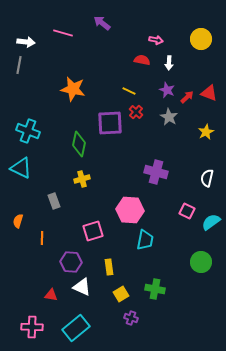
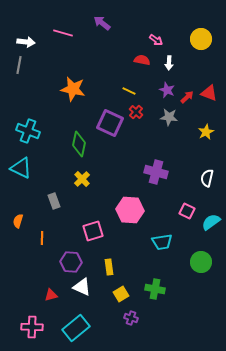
pink arrow at (156, 40): rotated 24 degrees clockwise
gray star at (169, 117): rotated 24 degrees counterclockwise
purple square at (110, 123): rotated 28 degrees clockwise
yellow cross at (82, 179): rotated 28 degrees counterclockwise
cyan trapezoid at (145, 240): moved 17 px right, 2 px down; rotated 70 degrees clockwise
red triangle at (51, 295): rotated 24 degrees counterclockwise
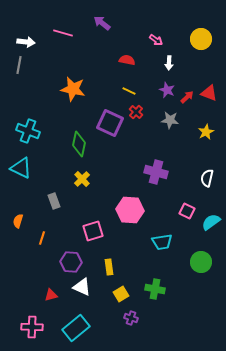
red semicircle at (142, 60): moved 15 px left
gray star at (169, 117): moved 1 px right, 3 px down
orange line at (42, 238): rotated 16 degrees clockwise
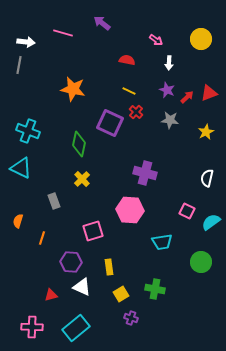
red triangle at (209, 93): rotated 42 degrees counterclockwise
purple cross at (156, 172): moved 11 px left, 1 px down
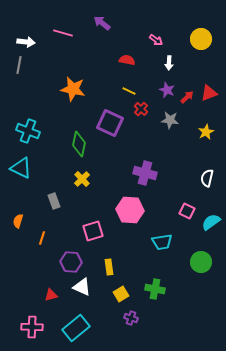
red cross at (136, 112): moved 5 px right, 3 px up
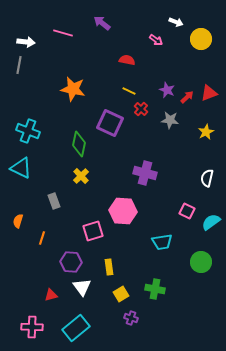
white arrow at (169, 63): moved 7 px right, 41 px up; rotated 72 degrees counterclockwise
yellow cross at (82, 179): moved 1 px left, 3 px up
pink hexagon at (130, 210): moved 7 px left, 1 px down
white triangle at (82, 287): rotated 30 degrees clockwise
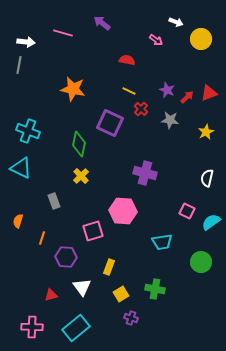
purple hexagon at (71, 262): moved 5 px left, 5 px up
yellow rectangle at (109, 267): rotated 28 degrees clockwise
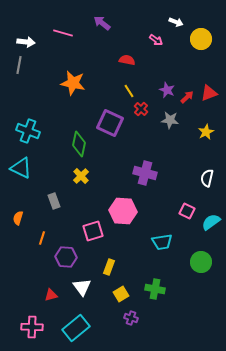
orange star at (73, 89): moved 6 px up
yellow line at (129, 91): rotated 32 degrees clockwise
orange semicircle at (18, 221): moved 3 px up
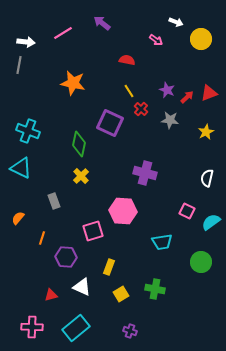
pink line at (63, 33): rotated 48 degrees counterclockwise
orange semicircle at (18, 218): rotated 24 degrees clockwise
white triangle at (82, 287): rotated 30 degrees counterclockwise
purple cross at (131, 318): moved 1 px left, 13 px down
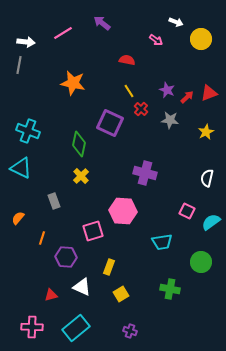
green cross at (155, 289): moved 15 px right
